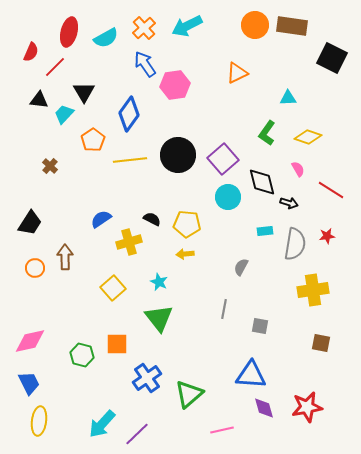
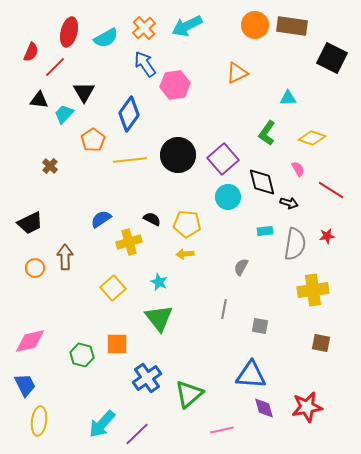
yellow diamond at (308, 137): moved 4 px right, 1 px down
black trapezoid at (30, 223): rotated 32 degrees clockwise
blue trapezoid at (29, 383): moved 4 px left, 2 px down
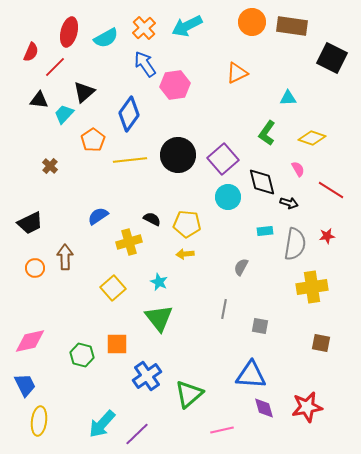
orange circle at (255, 25): moved 3 px left, 3 px up
black triangle at (84, 92): rotated 20 degrees clockwise
blue semicircle at (101, 219): moved 3 px left, 3 px up
yellow cross at (313, 290): moved 1 px left, 3 px up
blue cross at (147, 378): moved 2 px up
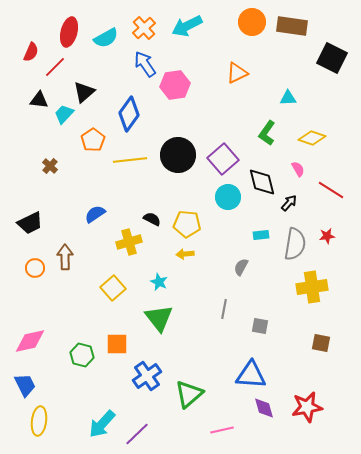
black arrow at (289, 203): rotated 66 degrees counterclockwise
blue semicircle at (98, 216): moved 3 px left, 2 px up
cyan rectangle at (265, 231): moved 4 px left, 4 px down
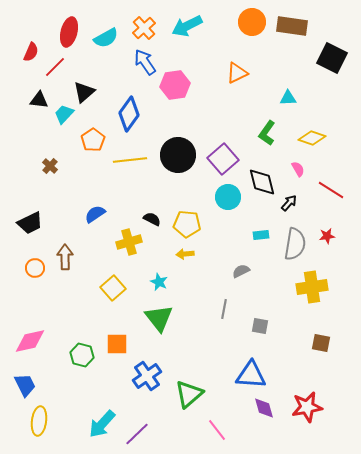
blue arrow at (145, 64): moved 2 px up
gray semicircle at (241, 267): moved 4 px down; rotated 36 degrees clockwise
pink line at (222, 430): moved 5 px left; rotated 65 degrees clockwise
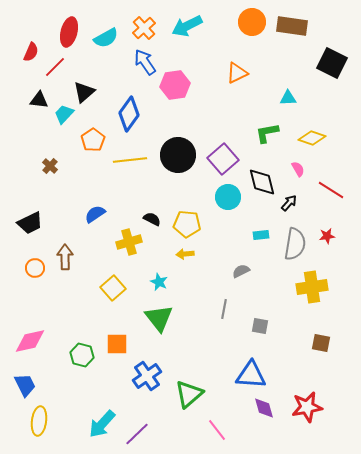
black square at (332, 58): moved 5 px down
green L-shape at (267, 133): rotated 45 degrees clockwise
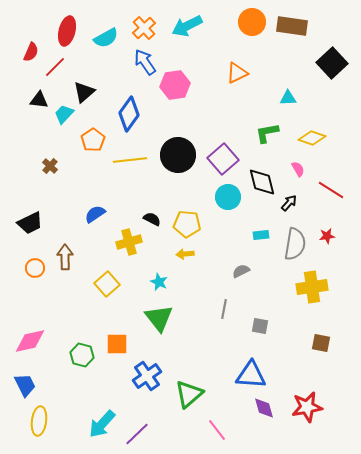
red ellipse at (69, 32): moved 2 px left, 1 px up
black square at (332, 63): rotated 20 degrees clockwise
yellow square at (113, 288): moved 6 px left, 4 px up
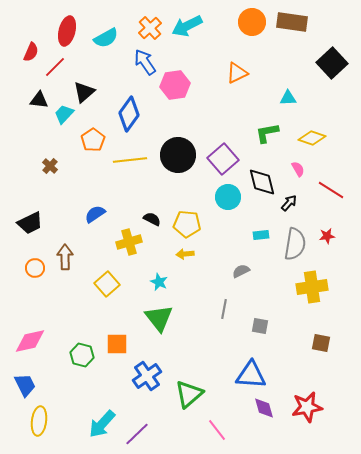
brown rectangle at (292, 26): moved 4 px up
orange cross at (144, 28): moved 6 px right
